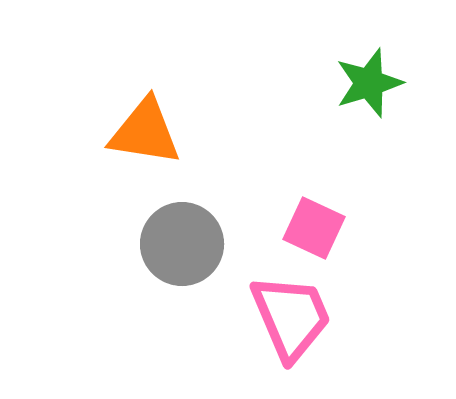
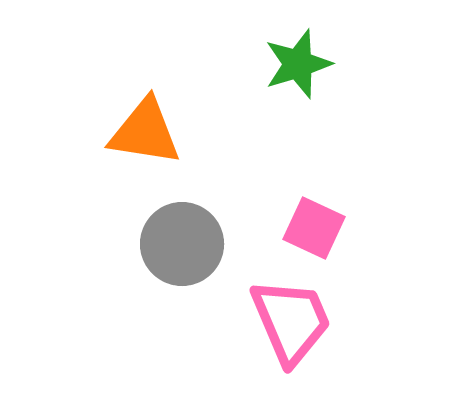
green star: moved 71 px left, 19 px up
pink trapezoid: moved 4 px down
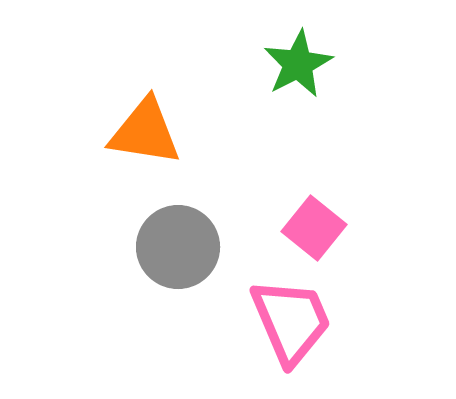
green star: rotated 10 degrees counterclockwise
pink square: rotated 14 degrees clockwise
gray circle: moved 4 px left, 3 px down
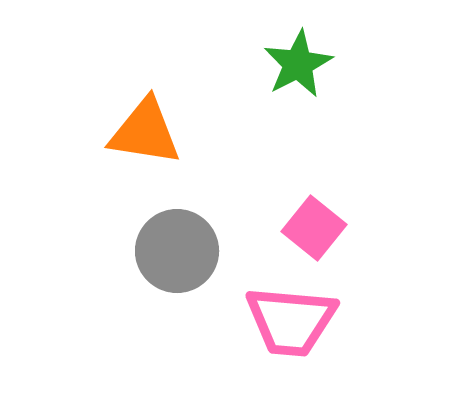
gray circle: moved 1 px left, 4 px down
pink trapezoid: rotated 118 degrees clockwise
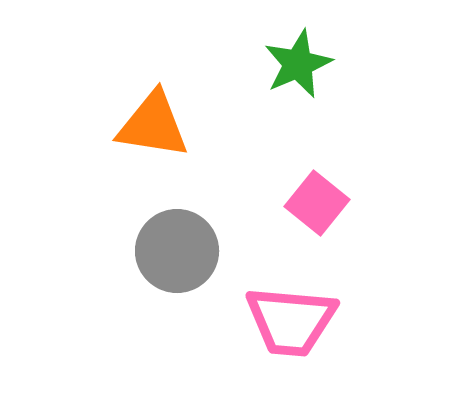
green star: rotated 4 degrees clockwise
orange triangle: moved 8 px right, 7 px up
pink square: moved 3 px right, 25 px up
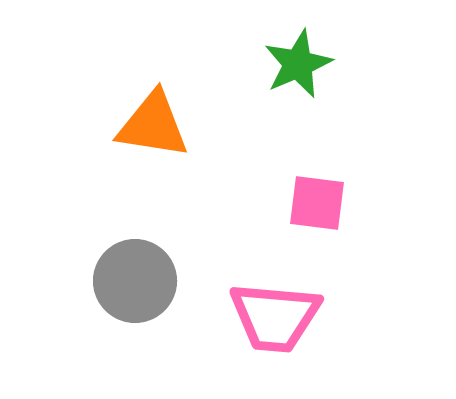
pink square: rotated 32 degrees counterclockwise
gray circle: moved 42 px left, 30 px down
pink trapezoid: moved 16 px left, 4 px up
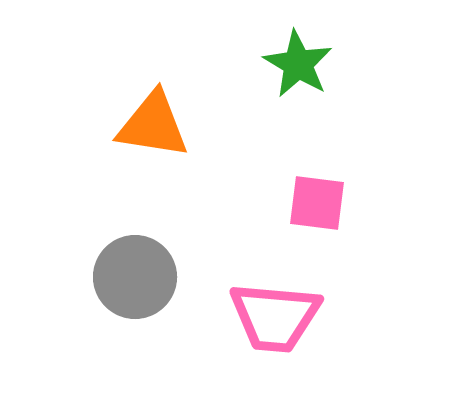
green star: rotated 18 degrees counterclockwise
gray circle: moved 4 px up
